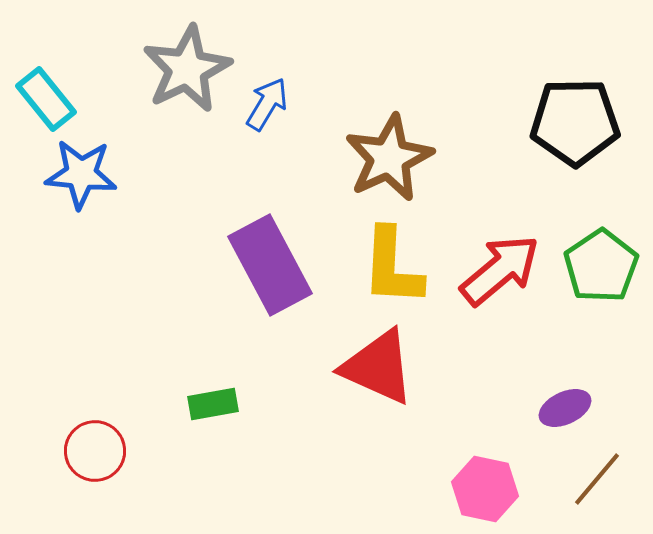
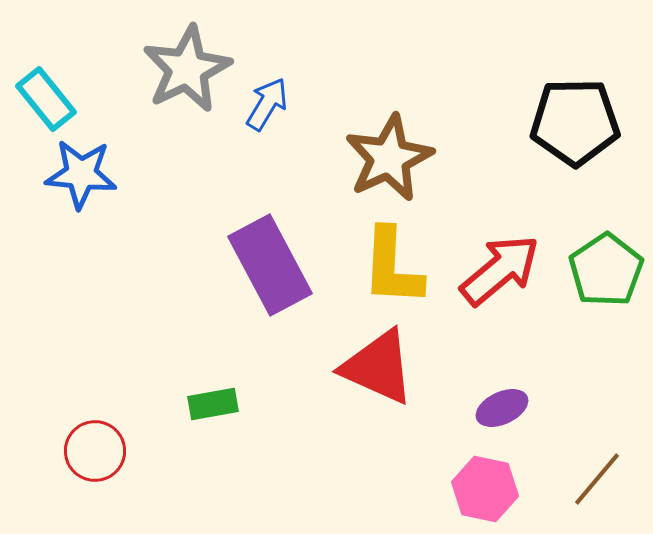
green pentagon: moved 5 px right, 4 px down
purple ellipse: moved 63 px left
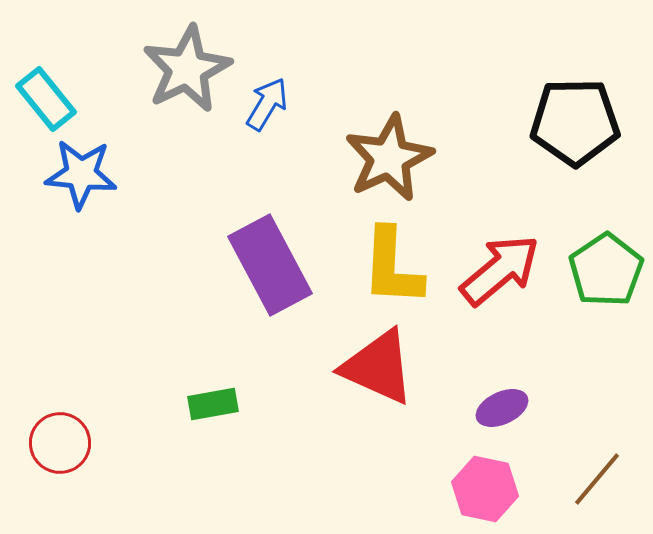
red circle: moved 35 px left, 8 px up
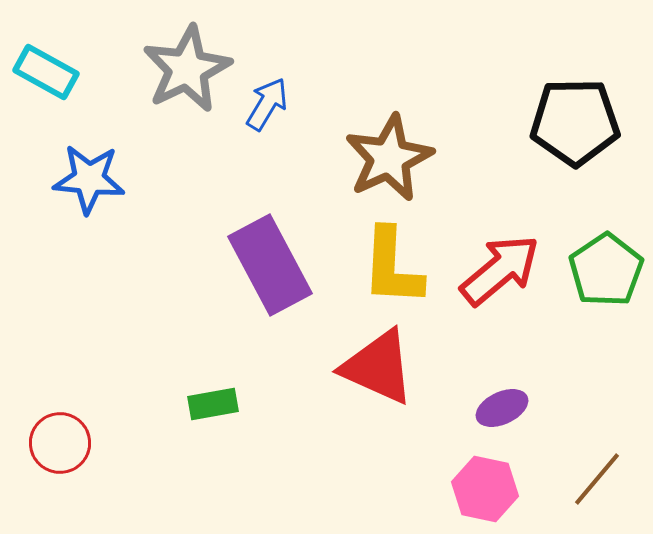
cyan rectangle: moved 27 px up; rotated 22 degrees counterclockwise
blue star: moved 8 px right, 5 px down
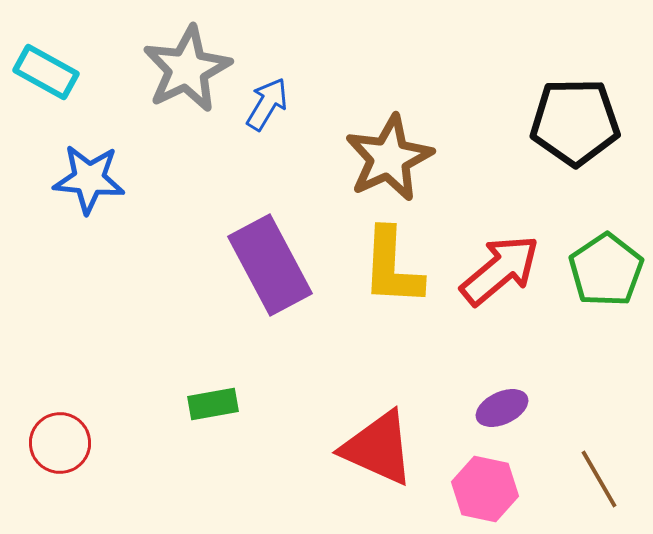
red triangle: moved 81 px down
brown line: moved 2 px right; rotated 70 degrees counterclockwise
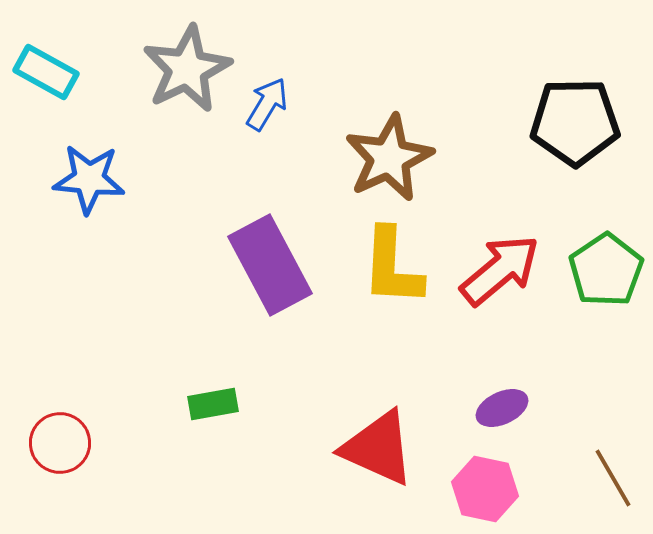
brown line: moved 14 px right, 1 px up
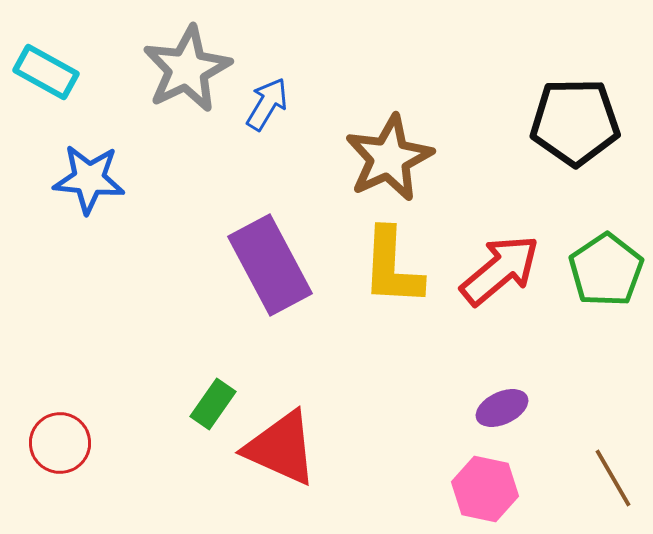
green rectangle: rotated 45 degrees counterclockwise
red triangle: moved 97 px left
